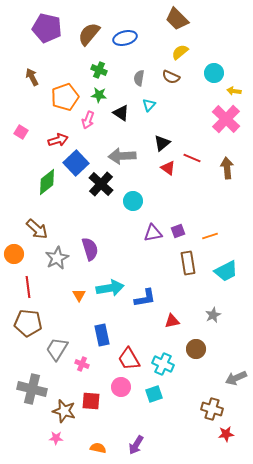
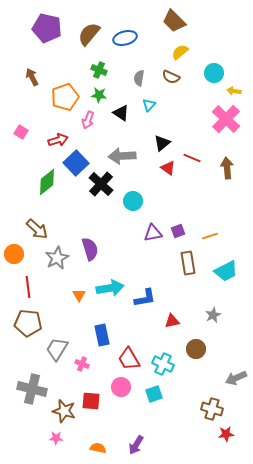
brown trapezoid at (177, 19): moved 3 px left, 2 px down
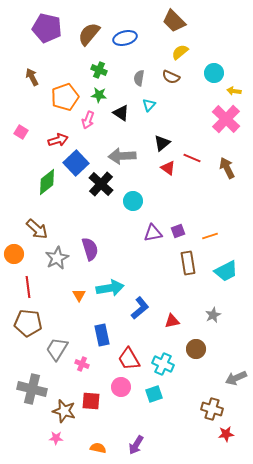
brown arrow at (227, 168): rotated 20 degrees counterclockwise
blue L-shape at (145, 298): moved 5 px left, 10 px down; rotated 30 degrees counterclockwise
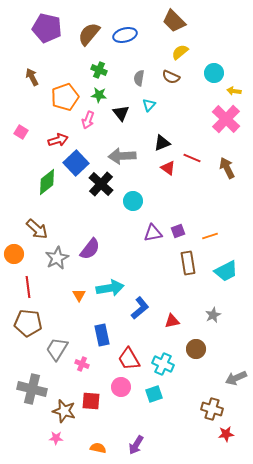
blue ellipse at (125, 38): moved 3 px up
black triangle at (121, 113): rotated 18 degrees clockwise
black triangle at (162, 143): rotated 18 degrees clockwise
purple semicircle at (90, 249): rotated 55 degrees clockwise
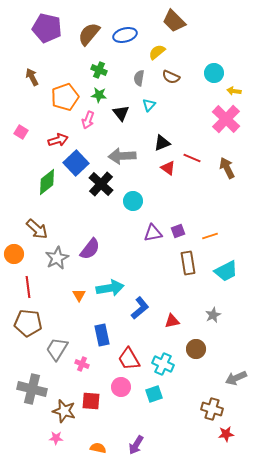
yellow semicircle at (180, 52): moved 23 px left
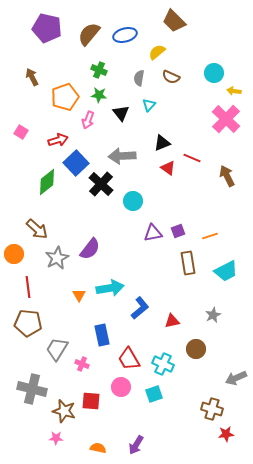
brown arrow at (227, 168): moved 8 px down
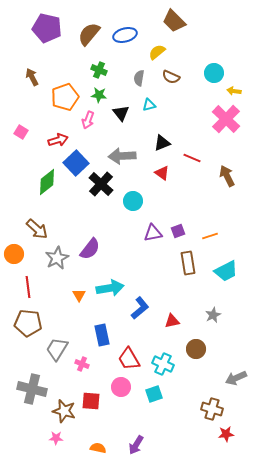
cyan triangle at (149, 105): rotated 32 degrees clockwise
red triangle at (168, 168): moved 6 px left, 5 px down
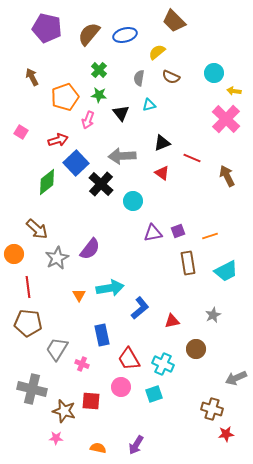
green cross at (99, 70): rotated 21 degrees clockwise
